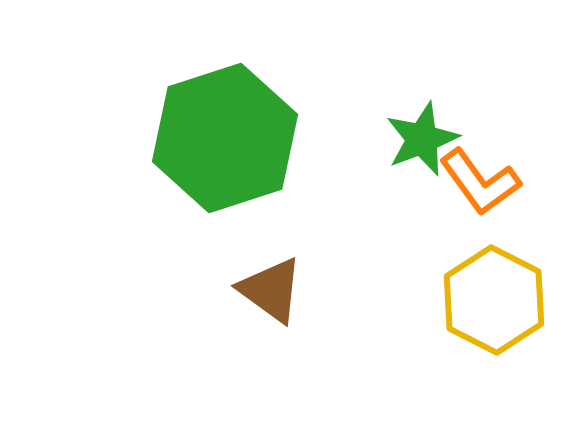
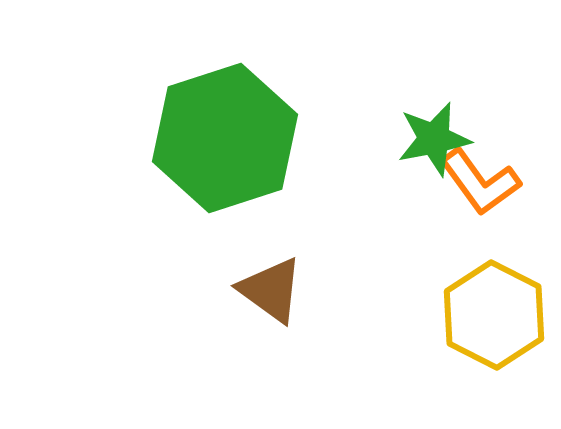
green star: moved 12 px right; rotated 10 degrees clockwise
yellow hexagon: moved 15 px down
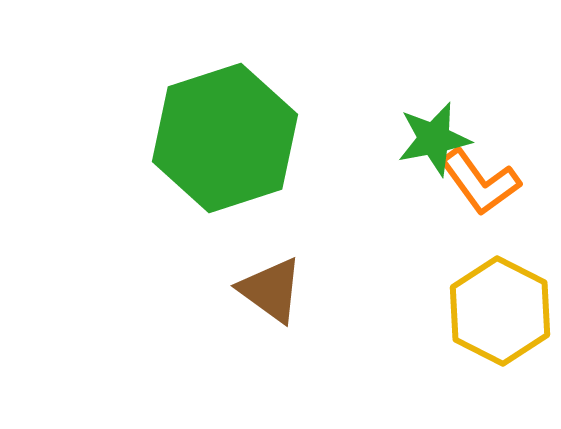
yellow hexagon: moved 6 px right, 4 px up
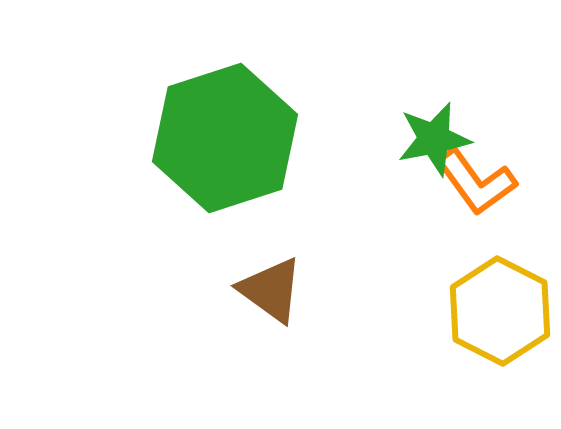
orange L-shape: moved 4 px left
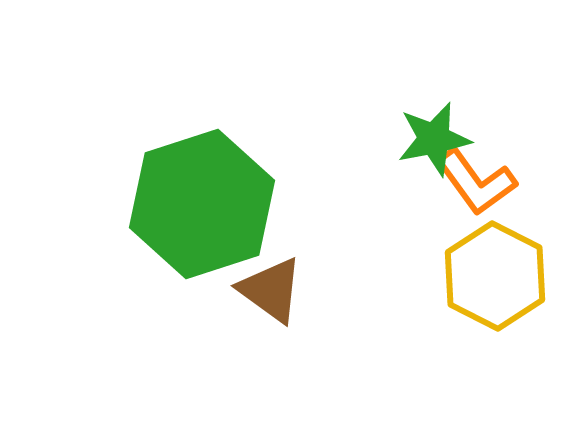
green hexagon: moved 23 px left, 66 px down
yellow hexagon: moved 5 px left, 35 px up
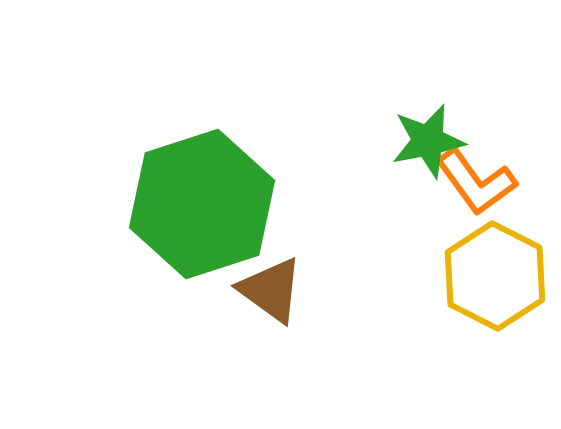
green star: moved 6 px left, 2 px down
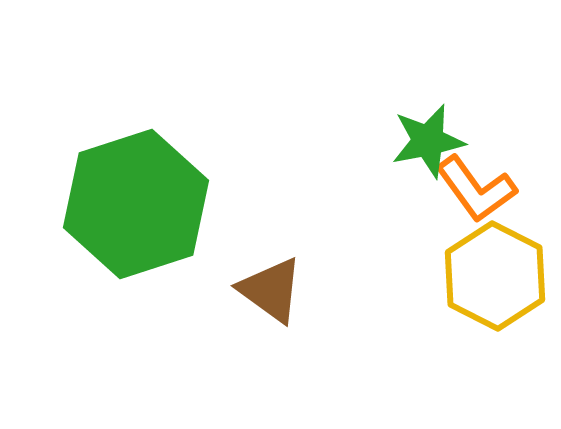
orange L-shape: moved 7 px down
green hexagon: moved 66 px left
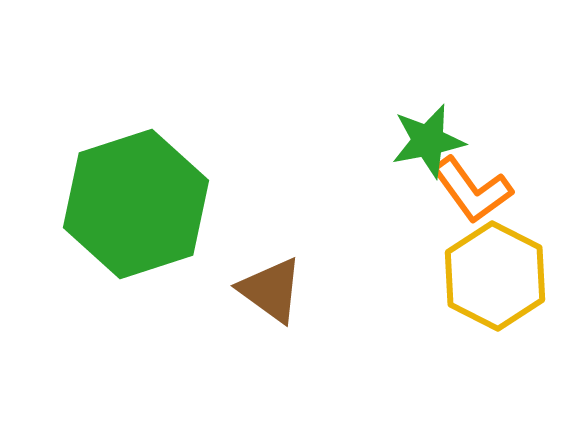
orange L-shape: moved 4 px left, 1 px down
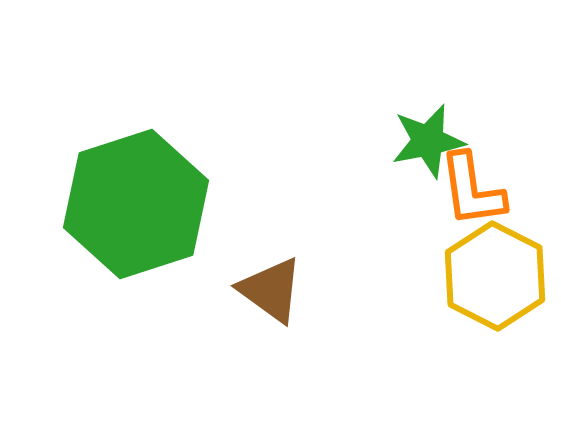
orange L-shape: rotated 28 degrees clockwise
